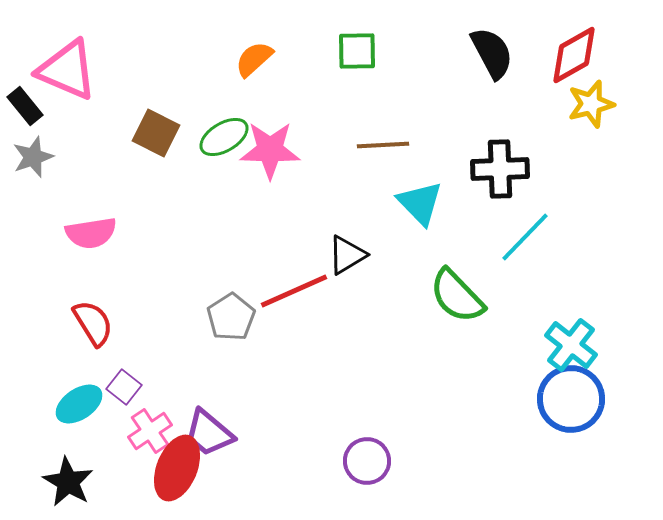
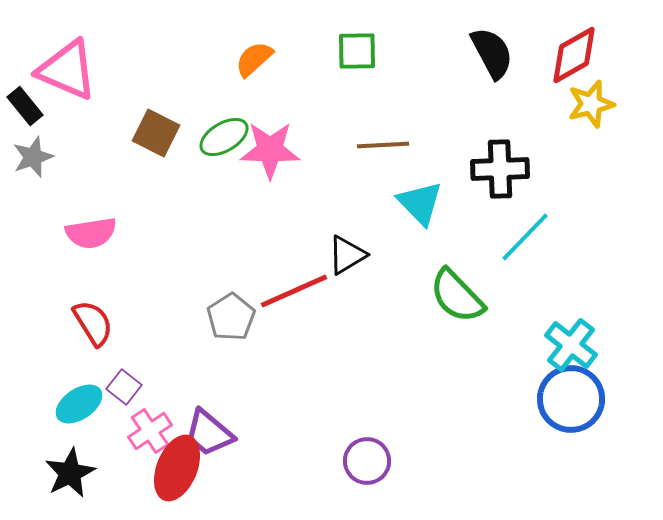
black star: moved 2 px right, 9 px up; rotated 15 degrees clockwise
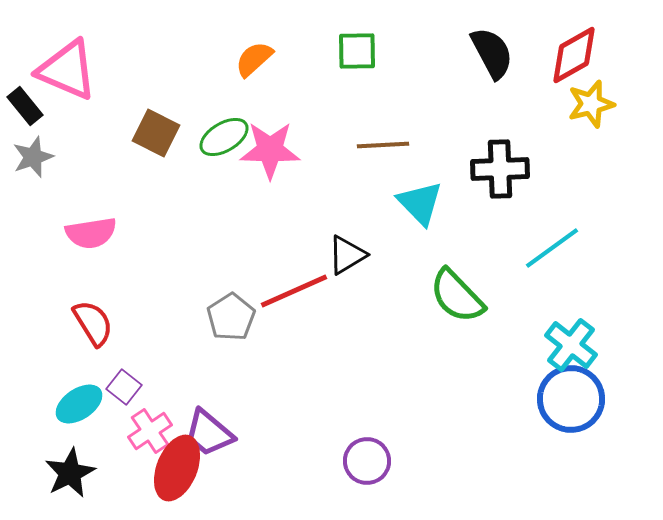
cyan line: moved 27 px right, 11 px down; rotated 10 degrees clockwise
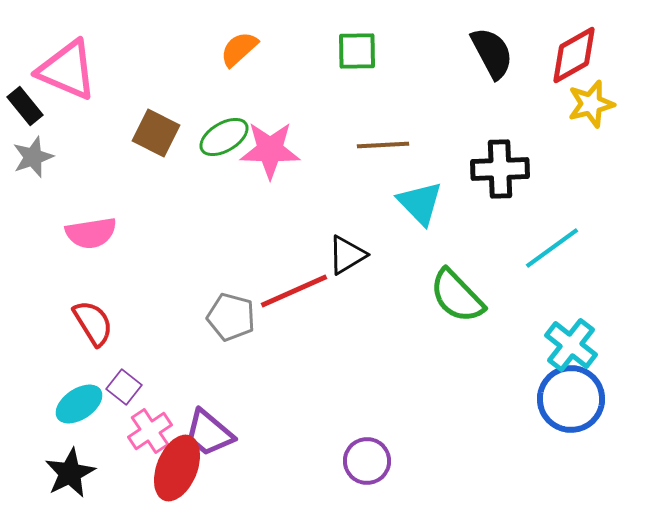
orange semicircle: moved 15 px left, 10 px up
gray pentagon: rotated 24 degrees counterclockwise
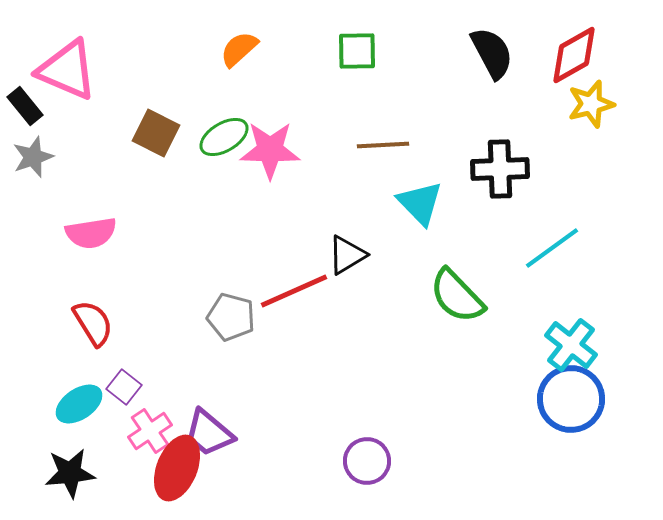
black star: rotated 21 degrees clockwise
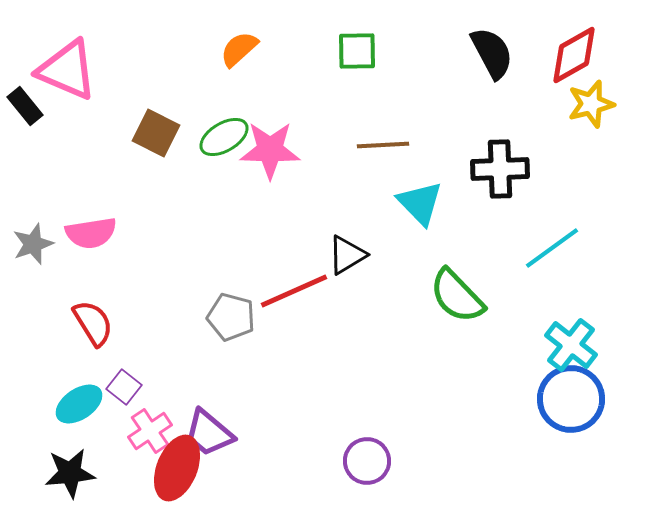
gray star: moved 87 px down
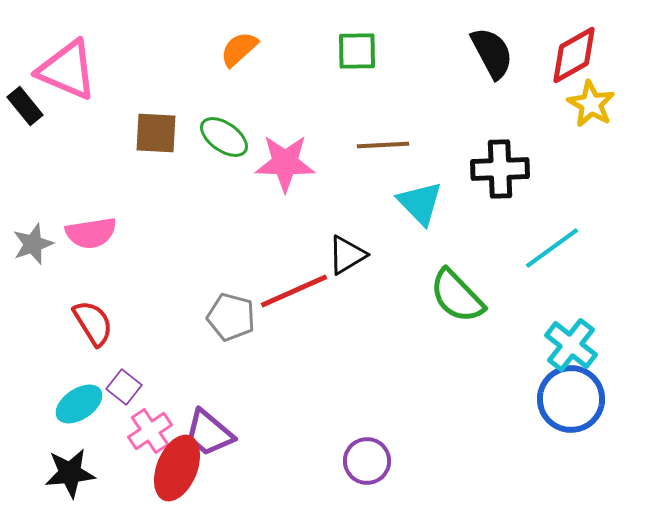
yellow star: rotated 27 degrees counterclockwise
brown square: rotated 24 degrees counterclockwise
green ellipse: rotated 66 degrees clockwise
pink star: moved 15 px right, 13 px down
